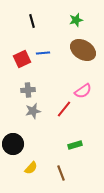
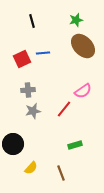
brown ellipse: moved 4 px up; rotated 15 degrees clockwise
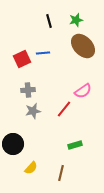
black line: moved 17 px right
brown line: rotated 35 degrees clockwise
